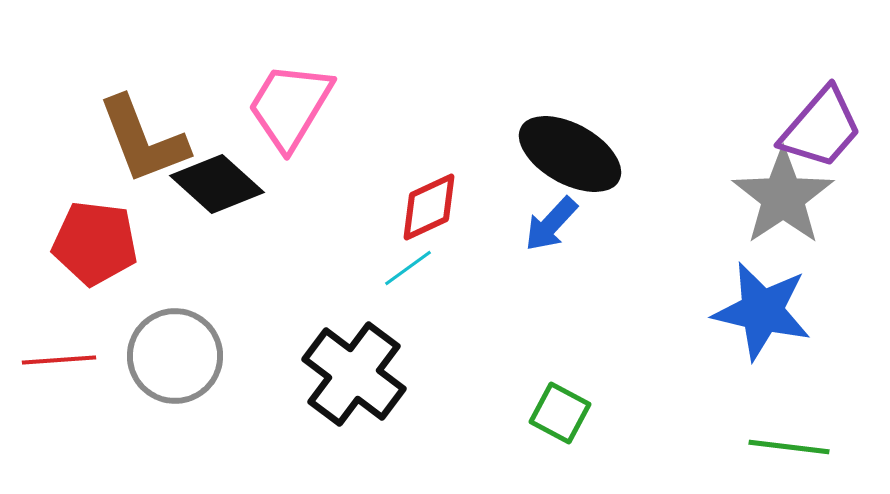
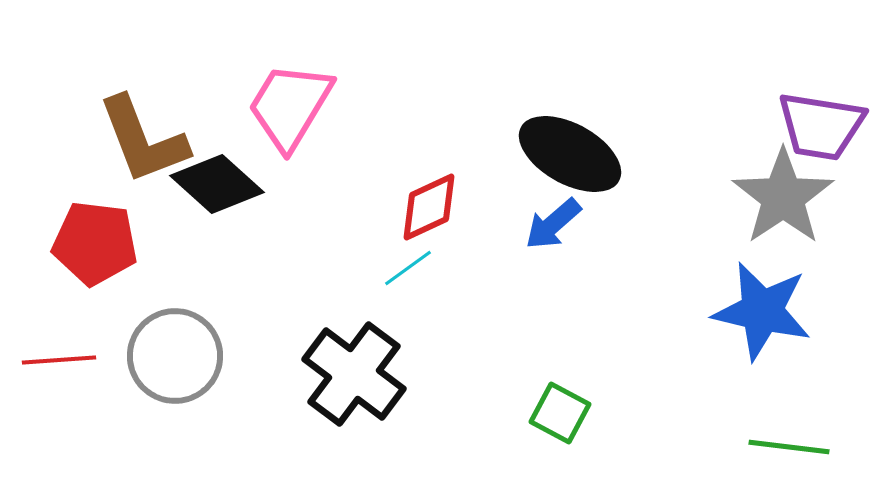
purple trapezoid: moved 2 px up; rotated 58 degrees clockwise
blue arrow: moved 2 px right; rotated 6 degrees clockwise
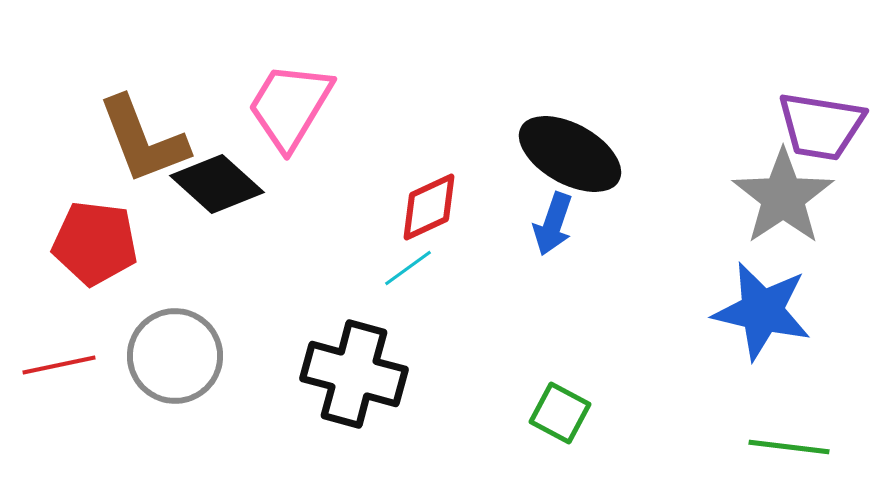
blue arrow: rotated 30 degrees counterclockwise
red line: moved 5 px down; rotated 8 degrees counterclockwise
black cross: rotated 22 degrees counterclockwise
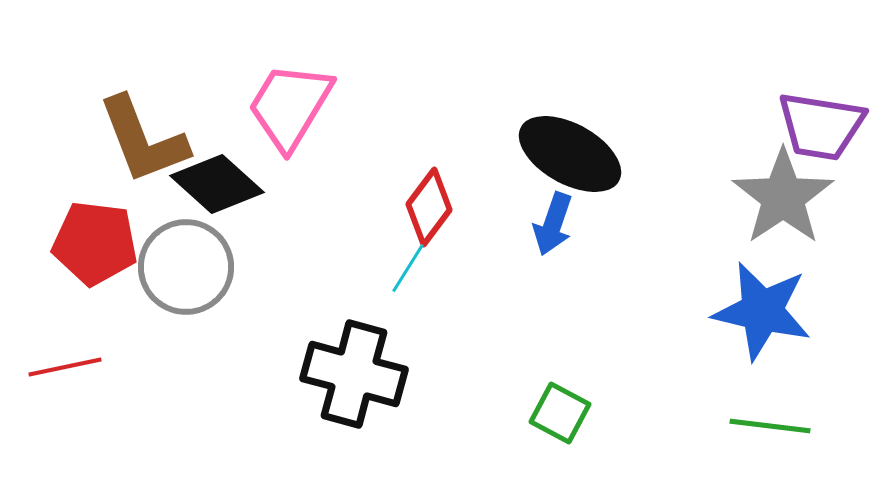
red diamond: rotated 28 degrees counterclockwise
cyan line: rotated 22 degrees counterclockwise
gray circle: moved 11 px right, 89 px up
red line: moved 6 px right, 2 px down
green line: moved 19 px left, 21 px up
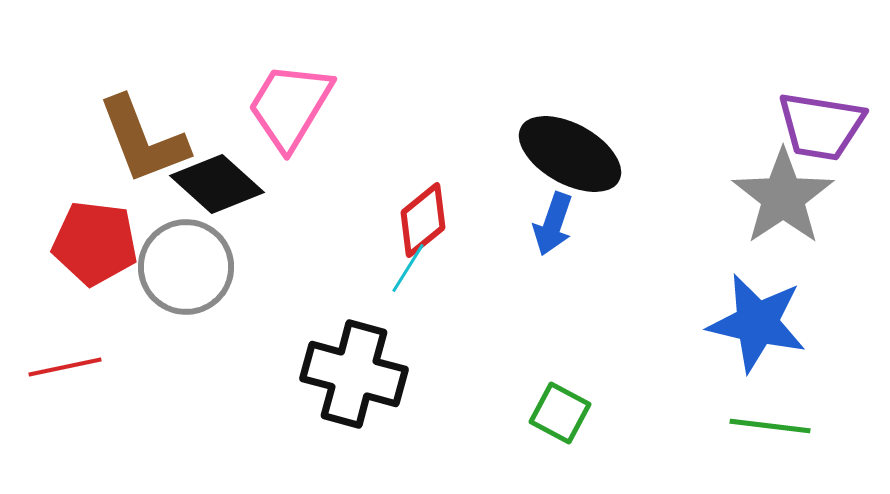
red diamond: moved 6 px left, 13 px down; rotated 14 degrees clockwise
blue star: moved 5 px left, 12 px down
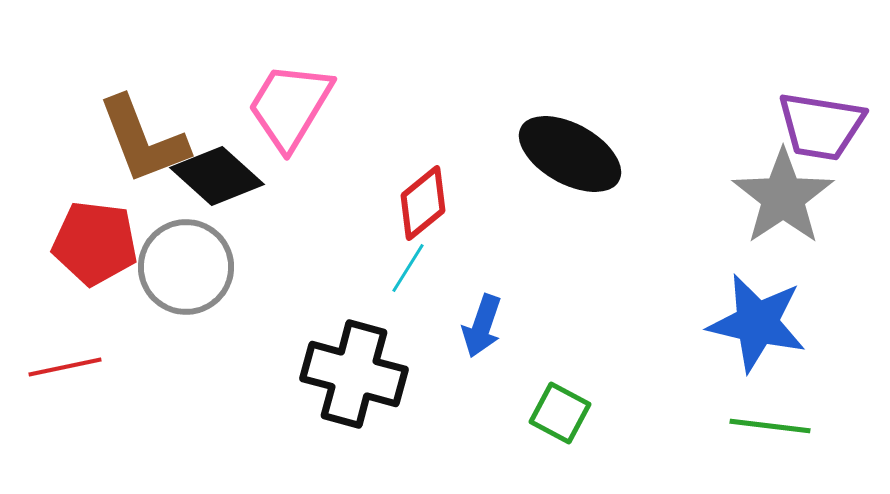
black diamond: moved 8 px up
red diamond: moved 17 px up
blue arrow: moved 71 px left, 102 px down
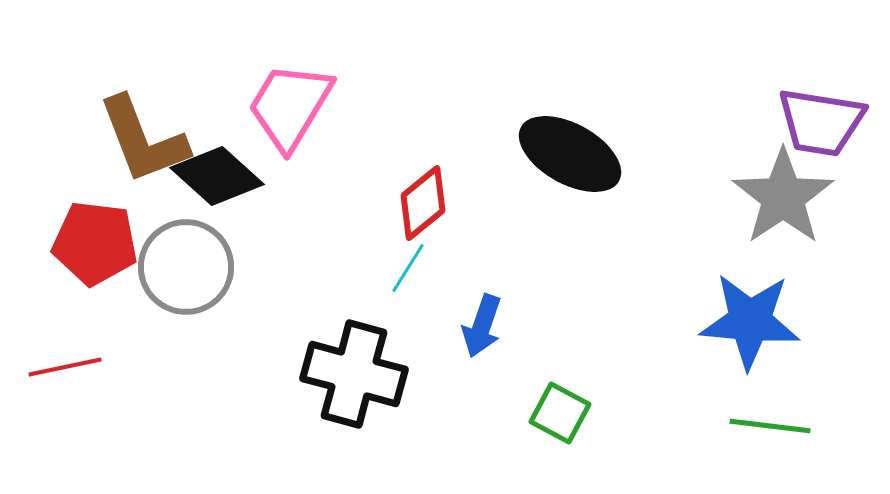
purple trapezoid: moved 4 px up
blue star: moved 7 px left, 2 px up; rotated 8 degrees counterclockwise
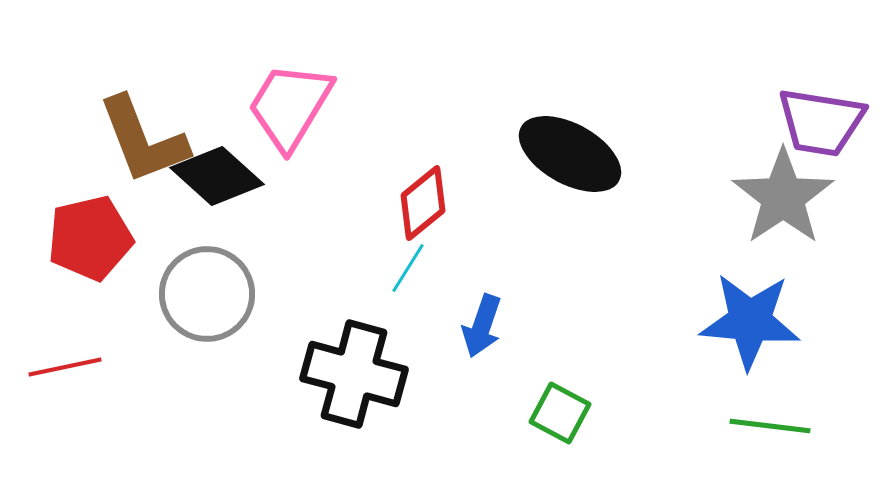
red pentagon: moved 5 px left, 5 px up; rotated 20 degrees counterclockwise
gray circle: moved 21 px right, 27 px down
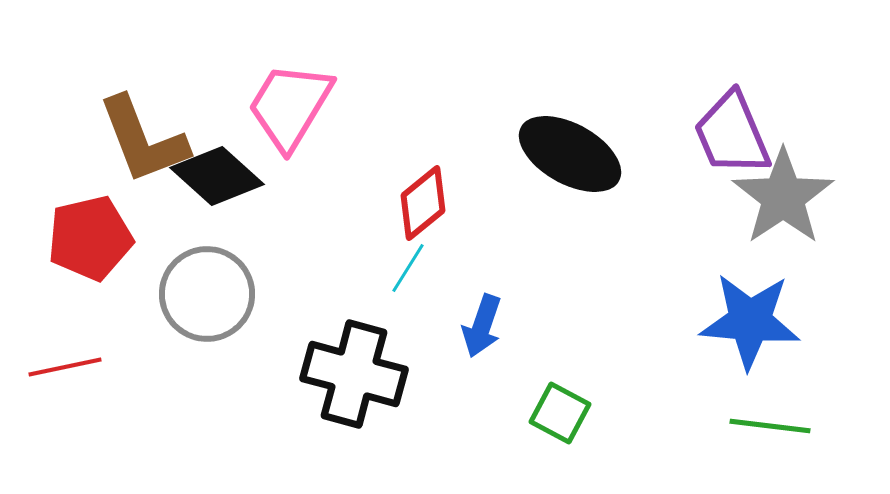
purple trapezoid: moved 89 px left, 12 px down; rotated 58 degrees clockwise
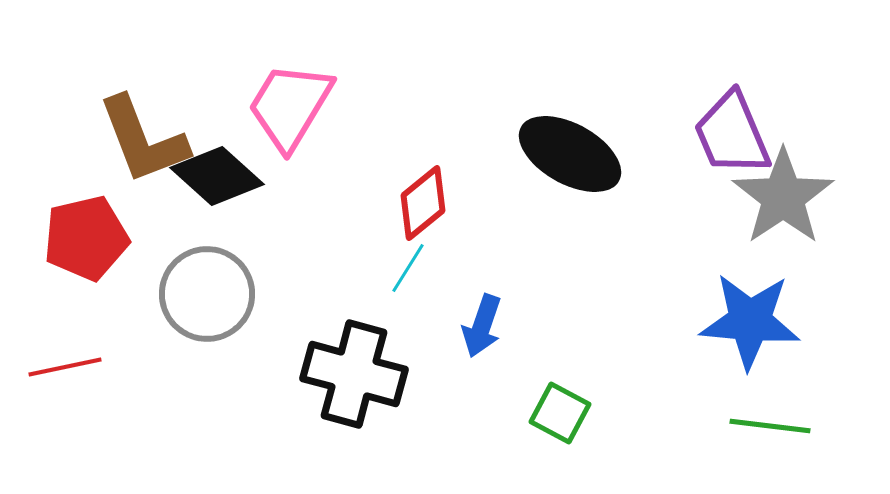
red pentagon: moved 4 px left
